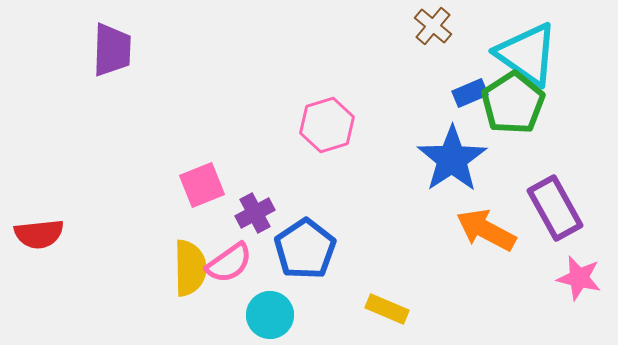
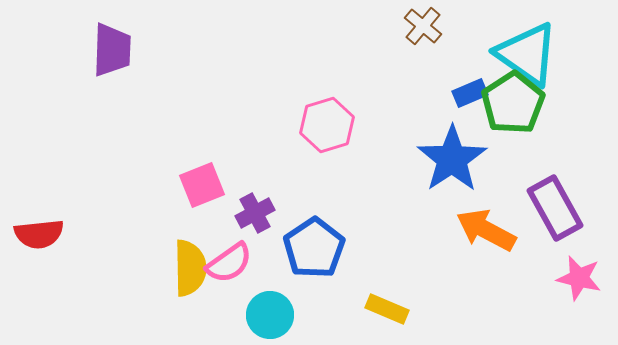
brown cross: moved 10 px left
blue pentagon: moved 9 px right, 1 px up
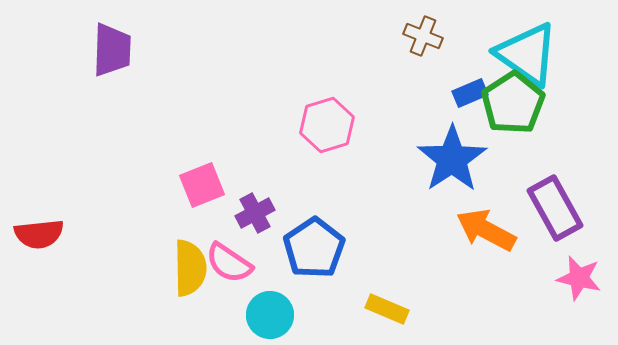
brown cross: moved 10 px down; rotated 18 degrees counterclockwise
pink semicircle: rotated 69 degrees clockwise
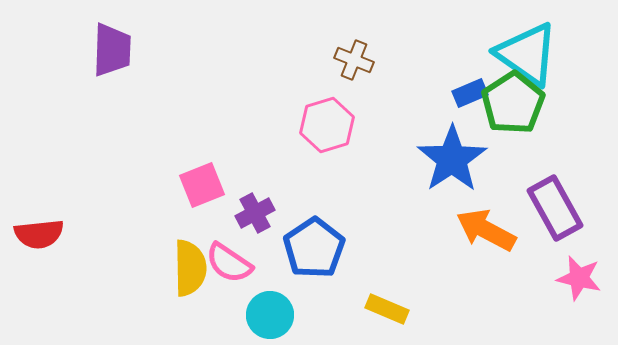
brown cross: moved 69 px left, 24 px down
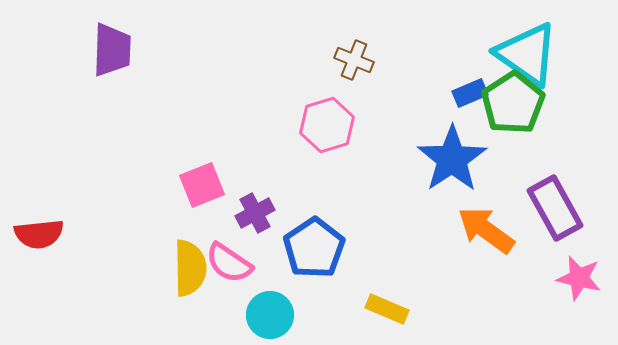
orange arrow: rotated 8 degrees clockwise
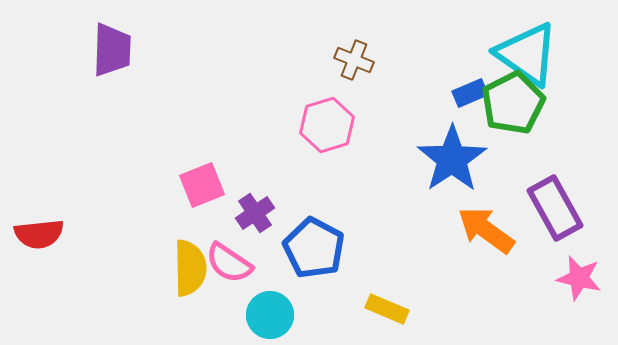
green pentagon: rotated 6 degrees clockwise
purple cross: rotated 6 degrees counterclockwise
blue pentagon: rotated 10 degrees counterclockwise
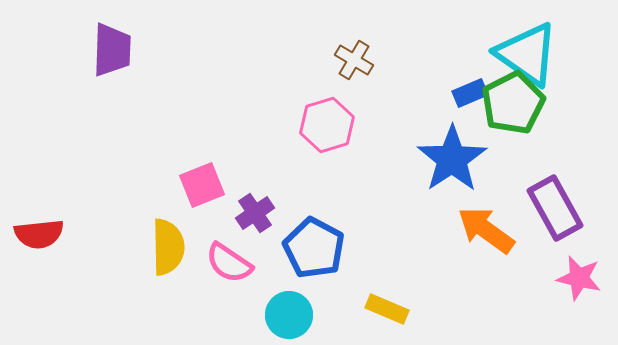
brown cross: rotated 9 degrees clockwise
yellow semicircle: moved 22 px left, 21 px up
cyan circle: moved 19 px right
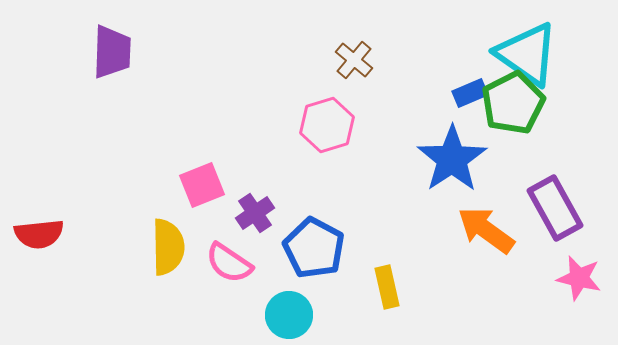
purple trapezoid: moved 2 px down
brown cross: rotated 9 degrees clockwise
yellow rectangle: moved 22 px up; rotated 54 degrees clockwise
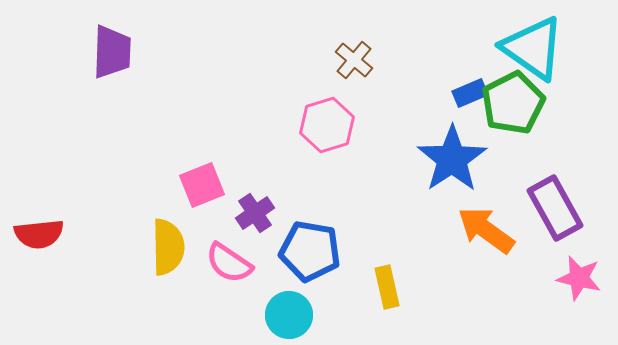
cyan triangle: moved 6 px right, 6 px up
blue pentagon: moved 4 px left, 3 px down; rotated 18 degrees counterclockwise
